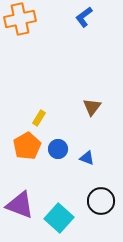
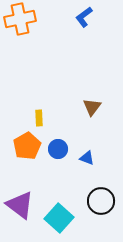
yellow rectangle: rotated 35 degrees counterclockwise
purple triangle: rotated 16 degrees clockwise
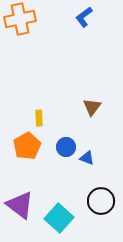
blue circle: moved 8 px right, 2 px up
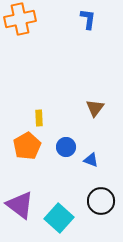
blue L-shape: moved 4 px right, 2 px down; rotated 135 degrees clockwise
brown triangle: moved 3 px right, 1 px down
blue triangle: moved 4 px right, 2 px down
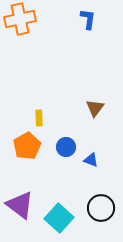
black circle: moved 7 px down
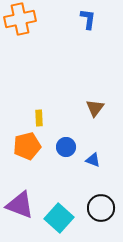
orange pentagon: rotated 16 degrees clockwise
blue triangle: moved 2 px right
purple triangle: rotated 16 degrees counterclockwise
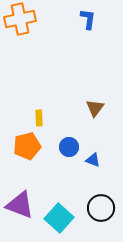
blue circle: moved 3 px right
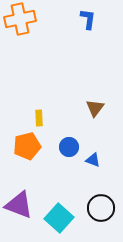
purple triangle: moved 1 px left
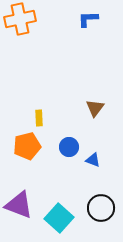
blue L-shape: rotated 100 degrees counterclockwise
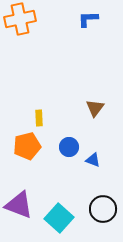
black circle: moved 2 px right, 1 px down
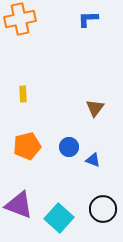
yellow rectangle: moved 16 px left, 24 px up
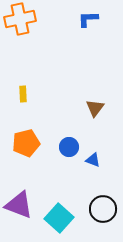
orange pentagon: moved 1 px left, 3 px up
